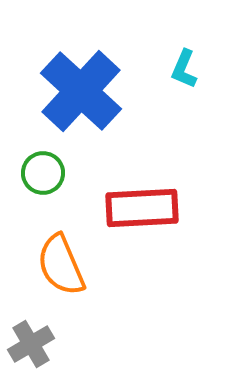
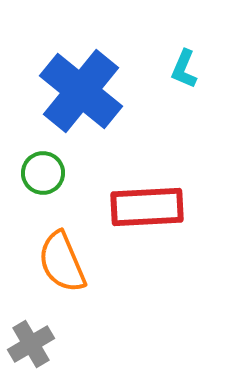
blue cross: rotated 4 degrees counterclockwise
red rectangle: moved 5 px right, 1 px up
orange semicircle: moved 1 px right, 3 px up
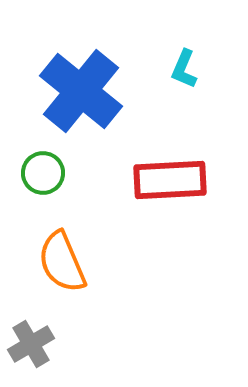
red rectangle: moved 23 px right, 27 px up
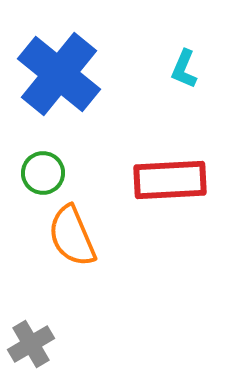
blue cross: moved 22 px left, 17 px up
orange semicircle: moved 10 px right, 26 px up
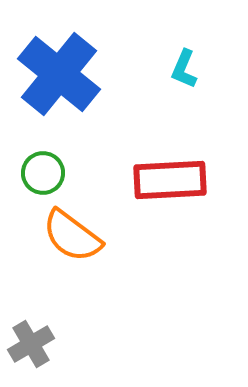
orange semicircle: rotated 30 degrees counterclockwise
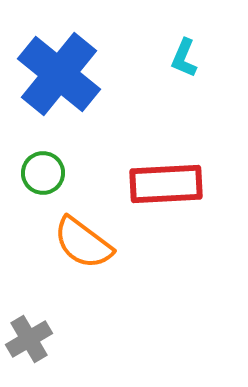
cyan L-shape: moved 11 px up
red rectangle: moved 4 px left, 4 px down
orange semicircle: moved 11 px right, 7 px down
gray cross: moved 2 px left, 5 px up
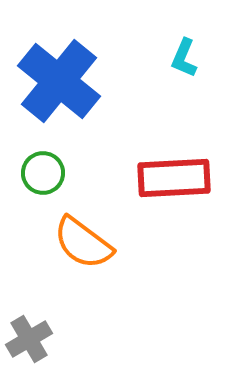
blue cross: moved 7 px down
red rectangle: moved 8 px right, 6 px up
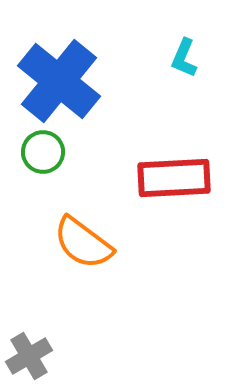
green circle: moved 21 px up
gray cross: moved 17 px down
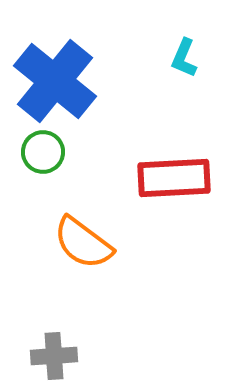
blue cross: moved 4 px left
gray cross: moved 25 px right; rotated 27 degrees clockwise
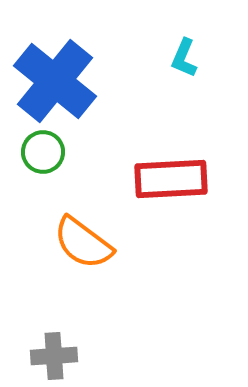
red rectangle: moved 3 px left, 1 px down
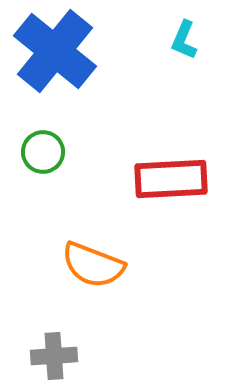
cyan L-shape: moved 18 px up
blue cross: moved 30 px up
orange semicircle: moved 10 px right, 22 px down; rotated 16 degrees counterclockwise
